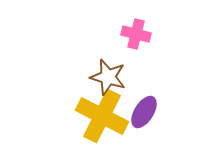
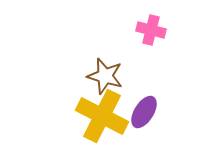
pink cross: moved 15 px right, 4 px up
brown star: moved 3 px left, 1 px up
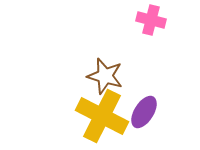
pink cross: moved 10 px up
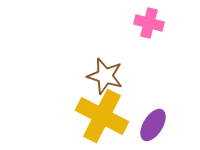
pink cross: moved 2 px left, 3 px down
purple ellipse: moved 9 px right, 13 px down
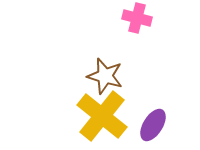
pink cross: moved 12 px left, 5 px up
yellow cross: rotated 12 degrees clockwise
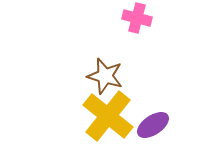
yellow cross: moved 6 px right
purple ellipse: rotated 24 degrees clockwise
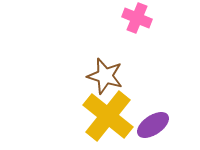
pink cross: rotated 8 degrees clockwise
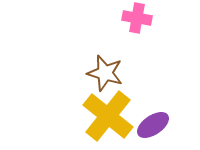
pink cross: rotated 12 degrees counterclockwise
brown star: moved 3 px up
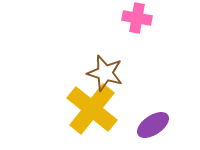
yellow cross: moved 16 px left, 7 px up
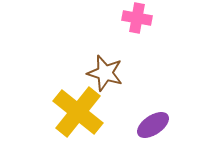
yellow cross: moved 14 px left, 3 px down
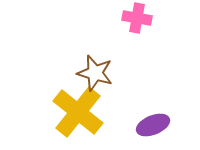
brown star: moved 10 px left
purple ellipse: rotated 12 degrees clockwise
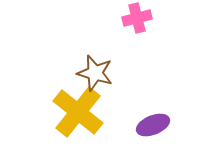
pink cross: rotated 24 degrees counterclockwise
